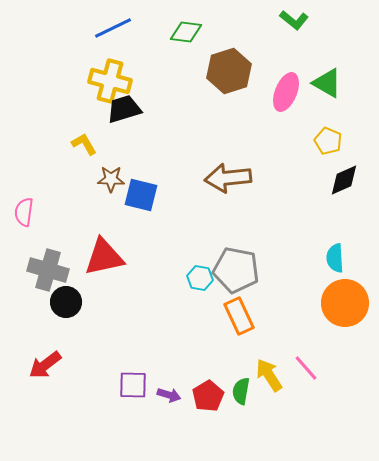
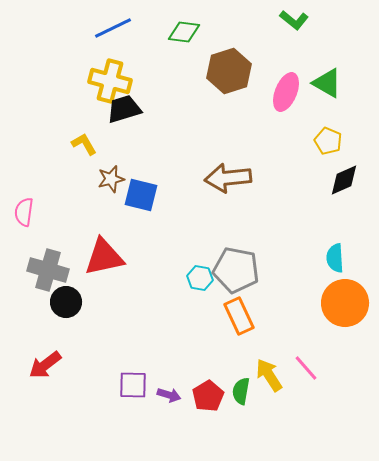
green diamond: moved 2 px left
brown star: rotated 16 degrees counterclockwise
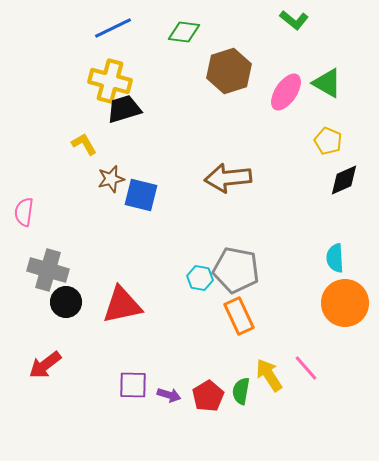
pink ellipse: rotated 12 degrees clockwise
red triangle: moved 18 px right, 48 px down
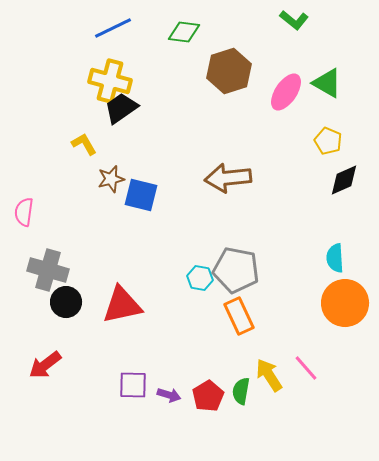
black trapezoid: moved 3 px left, 1 px up; rotated 18 degrees counterclockwise
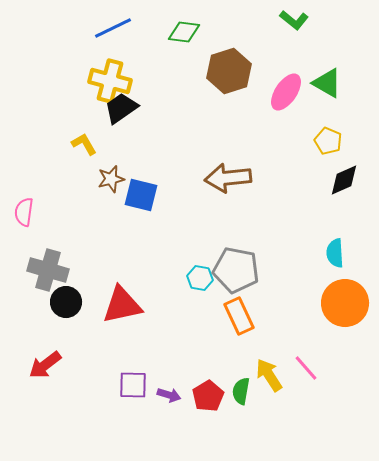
cyan semicircle: moved 5 px up
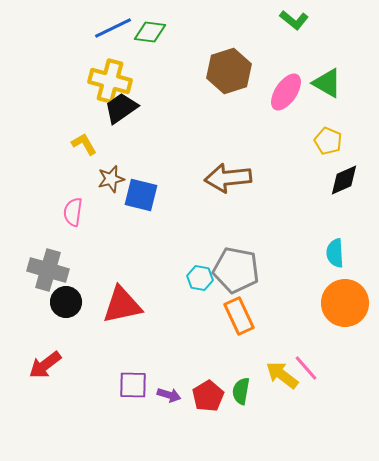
green diamond: moved 34 px left
pink semicircle: moved 49 px right
yellow arrow: moved 13 px right; rotated 20 degrees counterclockwise
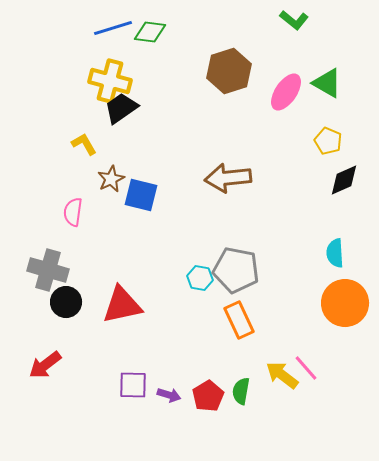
blue line: rotated 9 degrees clockwise
brown star: rotated 12 degrees counterclockwise
orange rectangle: moved 4 px down
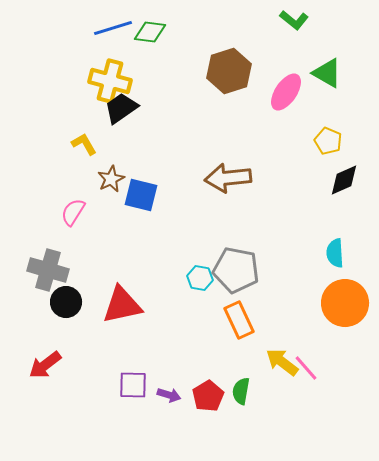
green triangle: moved 10 px up
pink semicircle: rotated 24 degrees clockwise
yellow arrow: moved 13 px up
